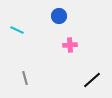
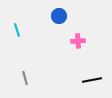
cyan line: rotated 48 degrees clockwise
pink cross: moved 8 px right, 4 px up
black line: rotated 30 degrees clockwise
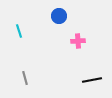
cyan line: moved 2 px right, 1 px down
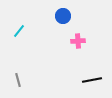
blue circle: moved 4 px right
cyan line: rotated 56 degrees clockwise
gray line: moved 7 px left, 2 px down
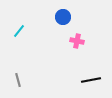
blue circle: moved 1 px down
pink cross: moved 1 px left; rotated 16 degrees clockwise
black line: moved 1 px left
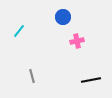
pink cross: rotated 24 degrees counterclockwise
gray line: moved 14 px right, 4 px up
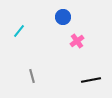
pink cross: rotated 24 degrees counterclockwise
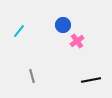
blue circle: moved 8 px down
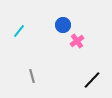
black line: moved 1 px right; rotated 36 degrees counterclockwise
